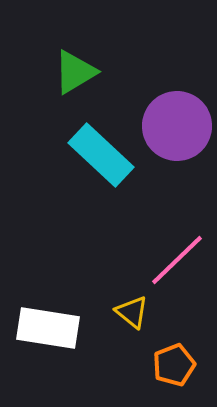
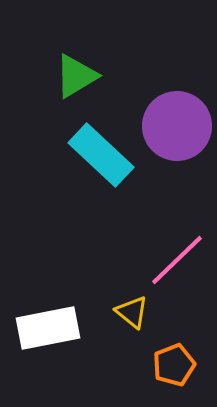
green triangle: moved 1 px right, 4 px down
white rectangle: rotated 20 degrees counterclockwise
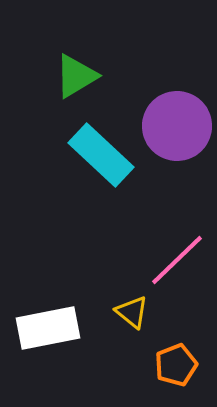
orange pentagon: moved 2 px right
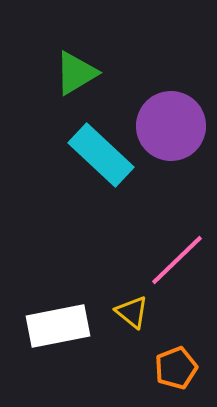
green triangle: moved 3 px up
purple circle: moved 6 px left
white rectangle: moved 10 px right, 2 px up
orange pentagon: moved 3 px down
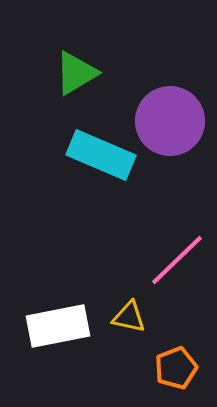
purple circle: moved 1 px left, 5 px up
cyan rectangle: rotated 20 degrees counterclockwise
yellow triangle: moved 3 px left, 5 px down; rotated 27 degrees counterclockwise
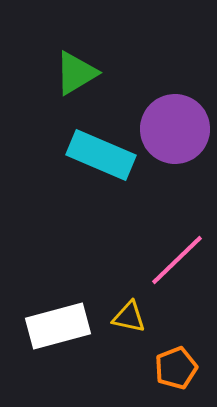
purple circle: moved 5 px right, 8 px down
white rectangle: rotated 4 degrees counterclockwise
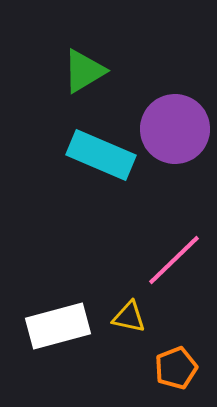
green triangle: moved 8 px right, 2 px up
pink line: moved 3 px left
